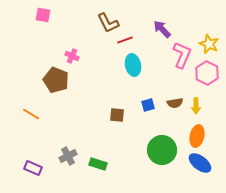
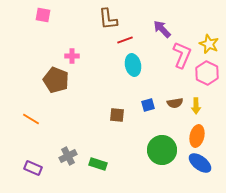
brown L-shape: moved 4 px up; rotated 20 degrees clockwise
pink cross: rotated 24 degrees counterclockwise
orange line: moved 5 px down
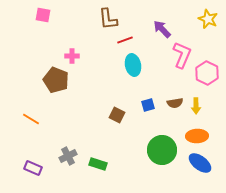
yellow star: moved 1 px left, 25 px up
brown square: rotated 21 degrees clockwise
orange ellipse: rotated 75 degrees clockwise
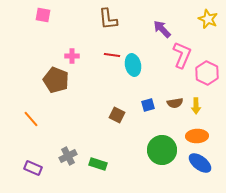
red line: moved 13 px left, 15 px down; rotated 28 degrees clockwise
orange line: rotated 18 degrees clockwise
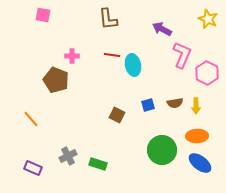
purple arrow: rotated 18 degrees counterclockwise
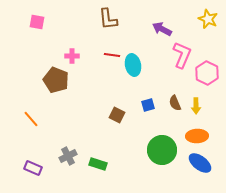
pink square: moved 6 px left, 7 px down
brown semicircle: rotated 77 degrees clockwise
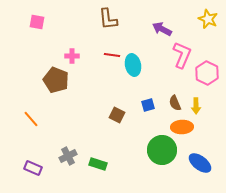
orange ellipse: moved 15 px left, 9 px up
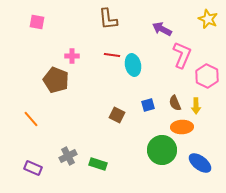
pink hexagon: moved 3 px down
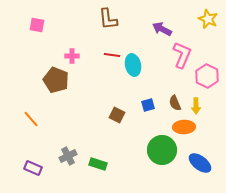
pink square: moved 3 px down
orange ellipse: moved 2 px right
